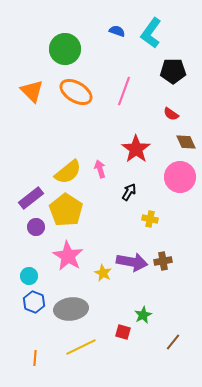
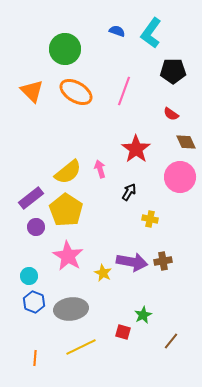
brown line: moved 2 px left, 1 px up
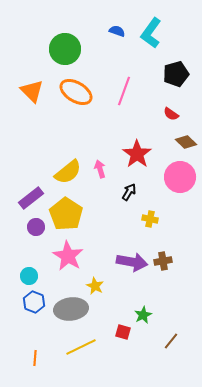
black pentagon: moved 3 px right, 3 px down; rotated 15 degrees counterclockwise
brown diamond: rotated 20 degrees counterclockwise
red star: moved 1 px right, 5 px down
yellow pentagon: moved 4 px down
yellow star: moved 8 px left, 13 px down
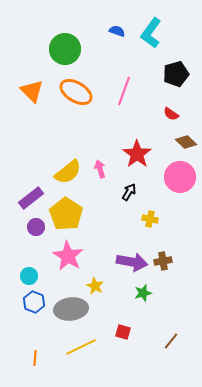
green star: moved 22 px up; rotated 12 degrees clockwise
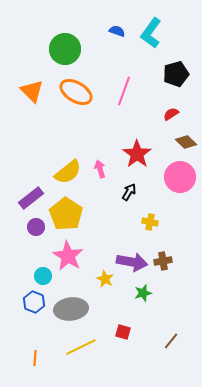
red semicircle: rotated 112 degrees clockwise
yellow cross: moved 3 px down
cyan circle: moved 14 px right
yellow star: moved 10 px right, 7 px up
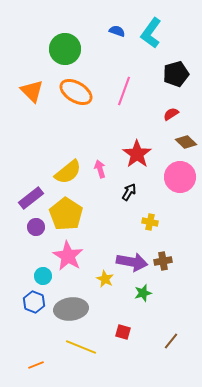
yellow line: rotated 48 degrees clockwise
orange line: moved 1 px right, 7 px down; rotated 63 degrees clockwise
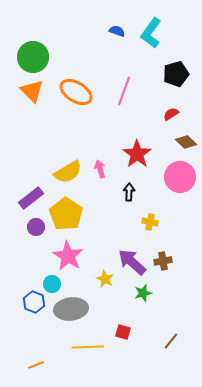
green circle: moved 32 px left, 8 px down
yellow semicircle: rotated 8 degrees clockwise
black arrow: rotated 30 degrees counterclockwise
purple arrow: rotated 148 degrees counterclockwise
cyan circle: moved 9 px right, 8 px down
yellow line: moved 7 px right; rotated 24 degrees counterclockwise
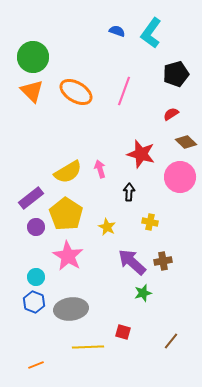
red star: moved 4 px right; rotated 20 degrees counterclockwise
yellow star: moved 2 px right, 52 px up
cyan circle: moved 16 px left, 7 px up
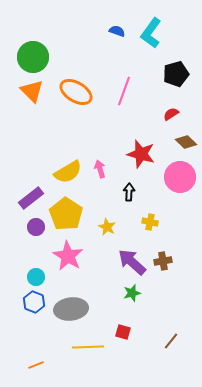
green star: moved 11 px left
